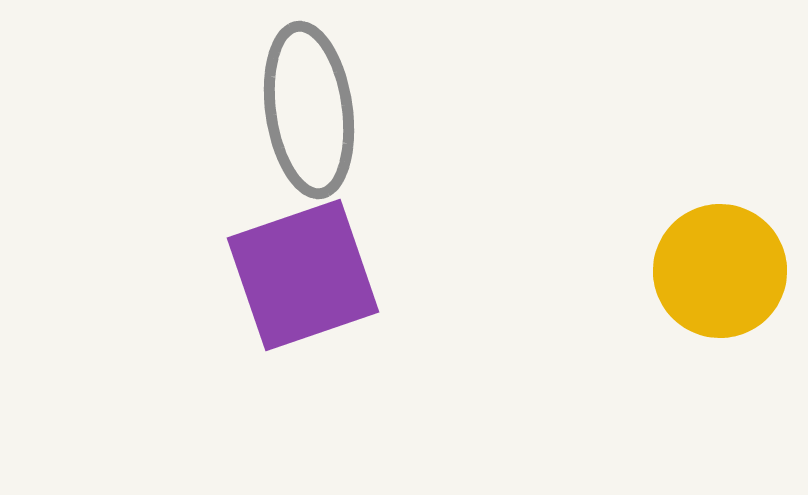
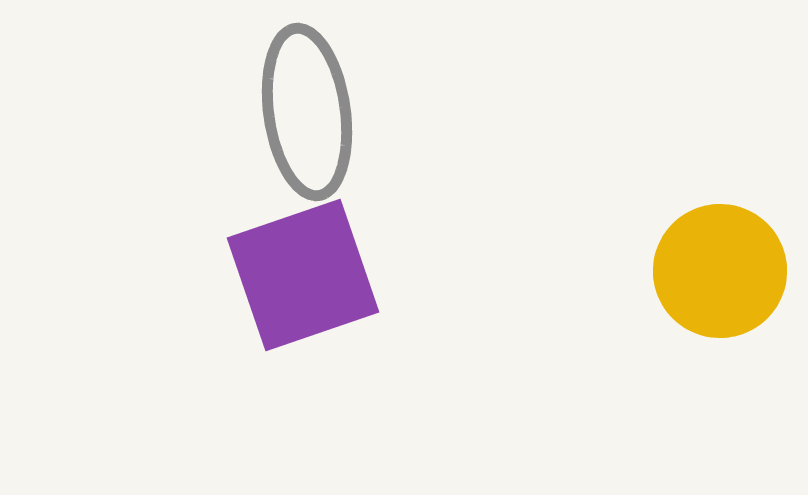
gray ellipse: moved 2 px left, 2 px down
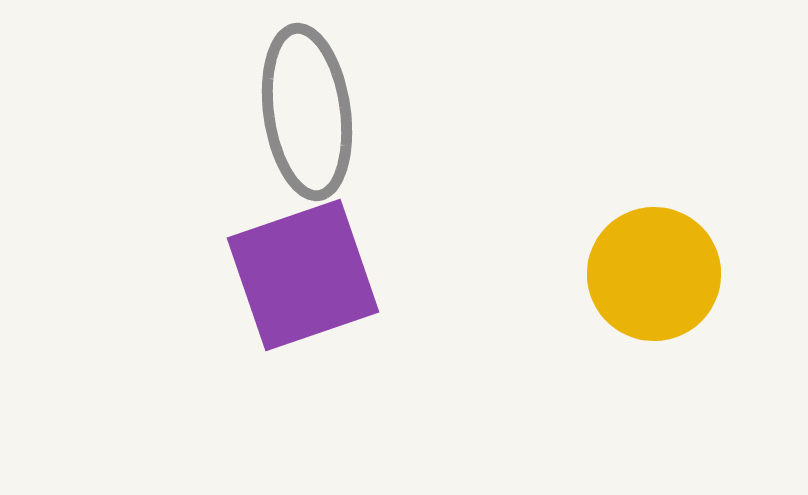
yellow circle: moved 66 px left, 3 px down
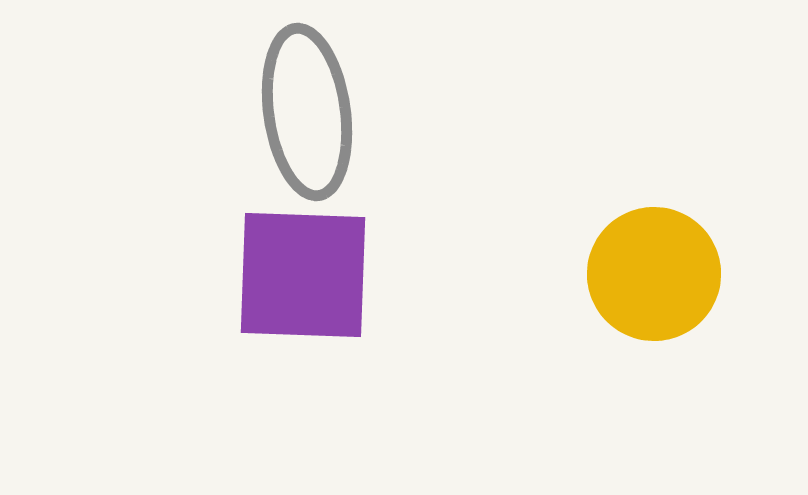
purple square: rotated 21 degrees clockwise
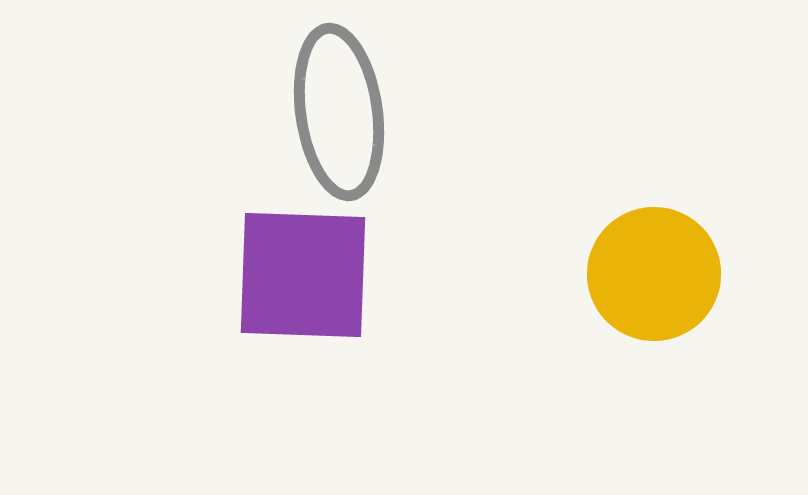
gray ellipse: moved 32 px right
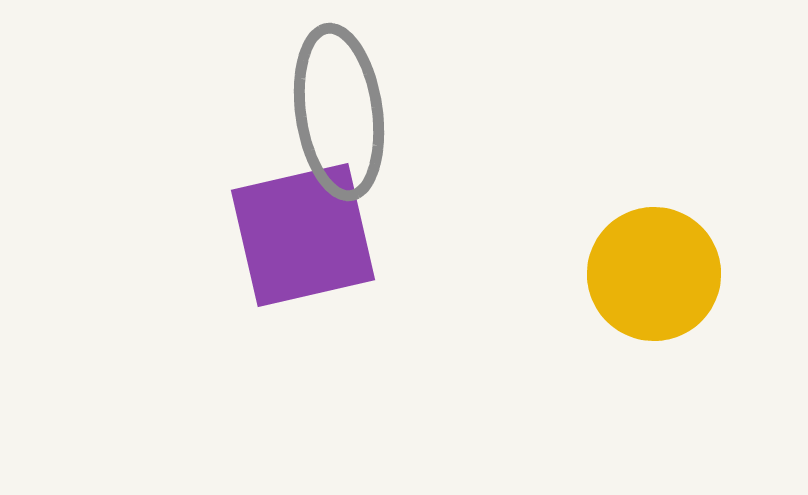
purple square: moved 40 px up; rotated 15 degrees counterclockwise
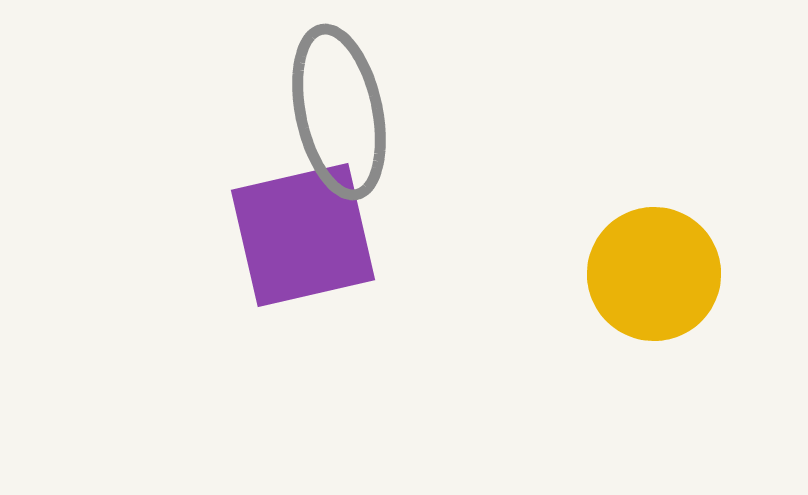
gray ellipse: rotated 4 degrees counterclockwise
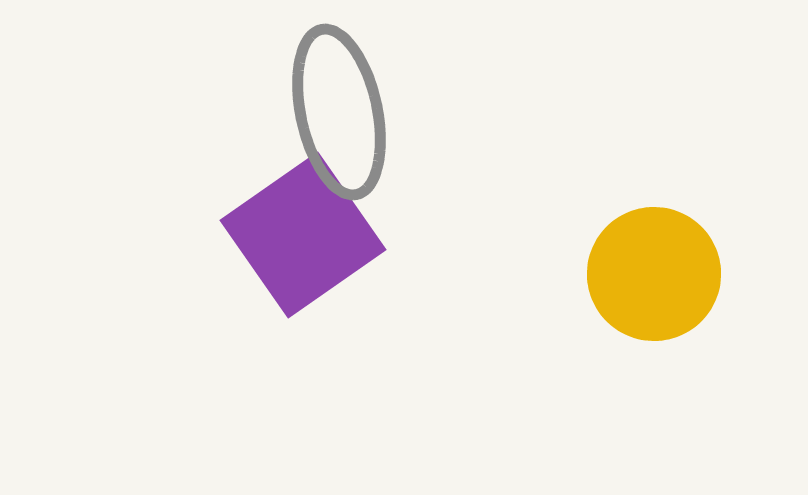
purple square: rotated 22 degrees counterclockwise
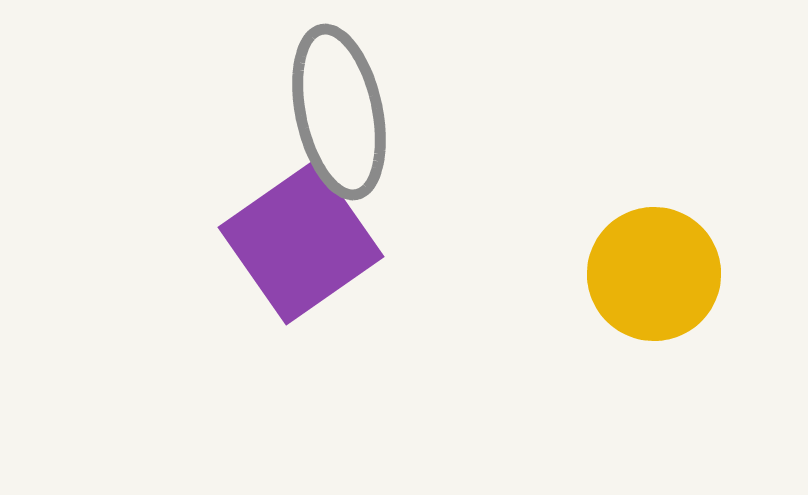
purple square: moved 2 px left, 7 px down
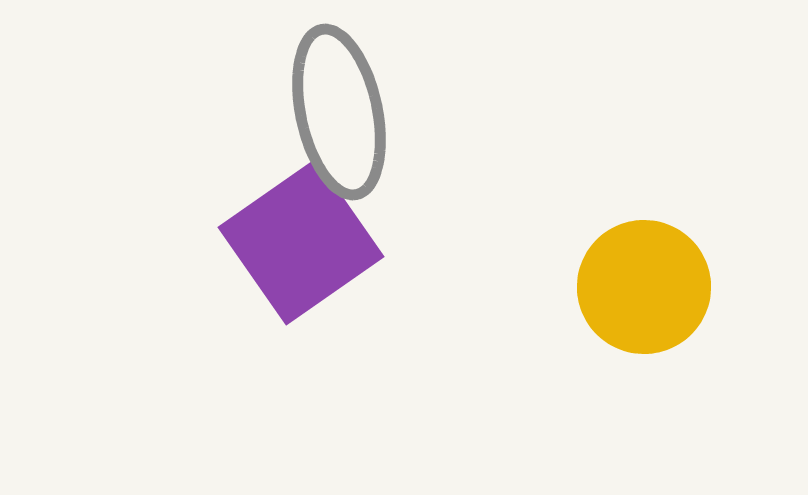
yellow circle: moved 10 px left, 13 px down
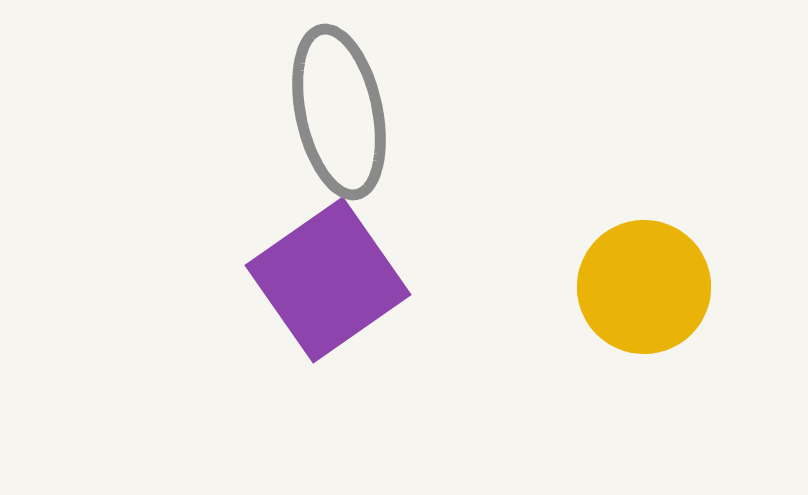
purple square: moved 27 px right, 38 px down
